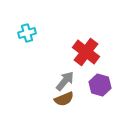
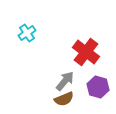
cyan cross: rotated 18 degrees counterclockwise
purple hexagon: moved 2 px left, 2 px down
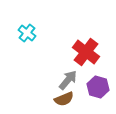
cyan cross: rotated 18 degrees counterclockwise
gray arrow: moved 3 px right, 1 px up
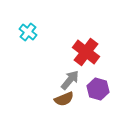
cyan cross: moved 1 px right, 1 px up
gray arrow: moved 2 px right
purple hexagon: moved 2 px down
